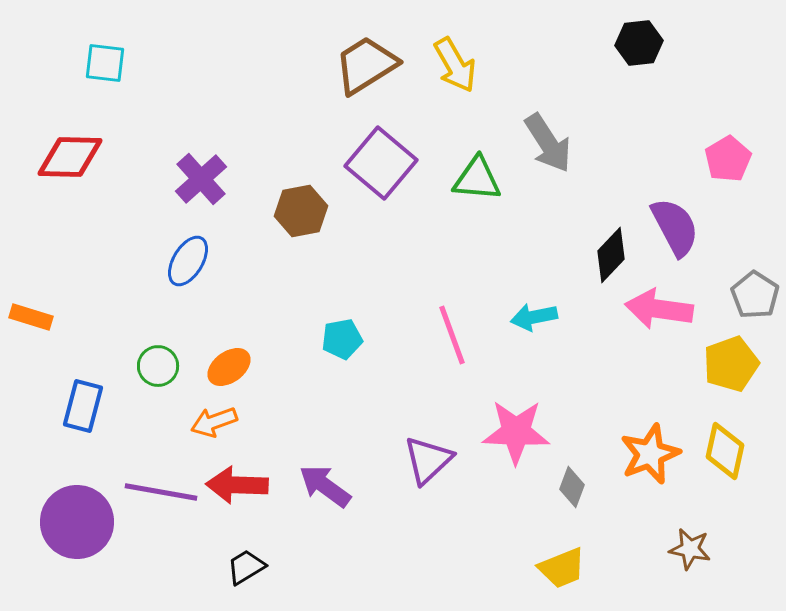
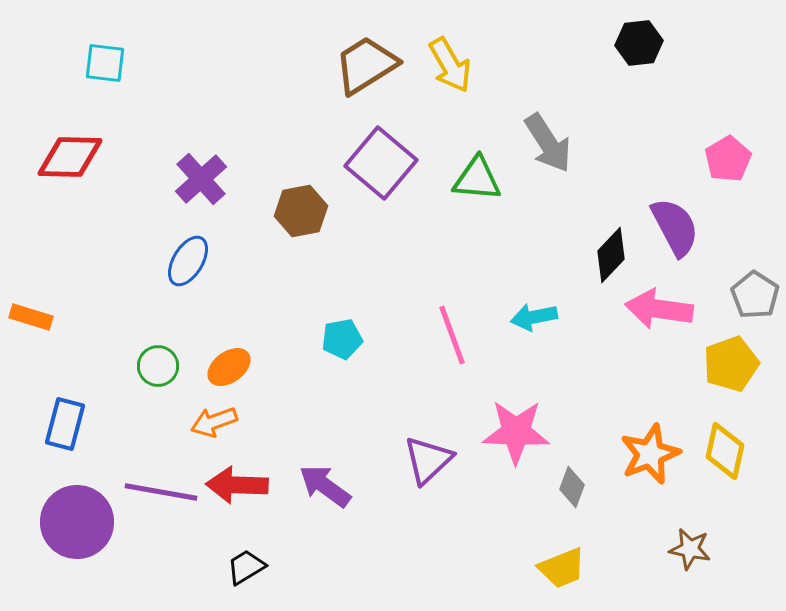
yellow arrow: moved 5 px left
blue rectangle: moved 18 px left, 18 px down
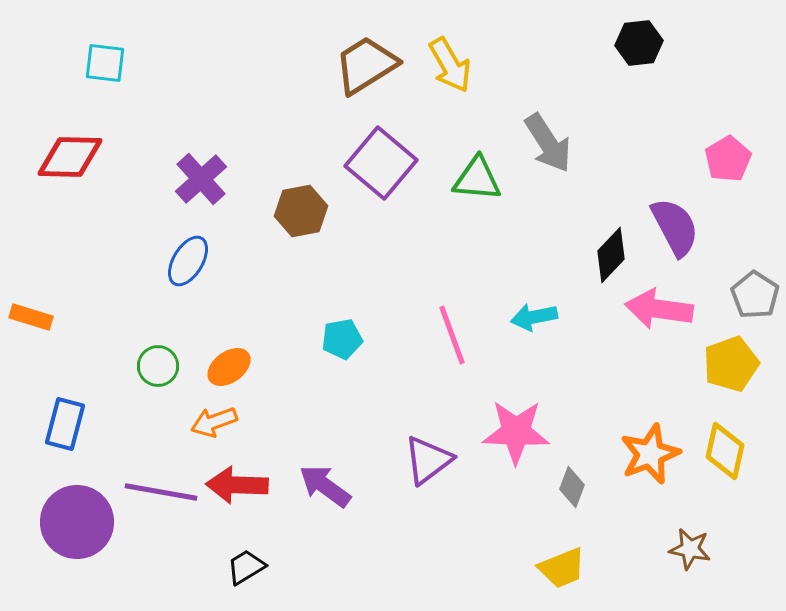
purple triangle: rotated 6 degrees clockwise
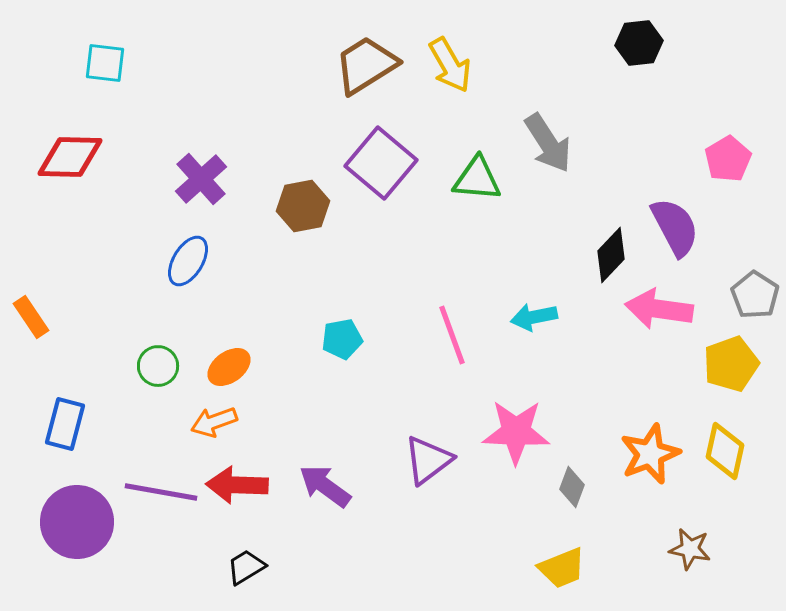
brown hexagon: moved 2 px right, 5 px up
orange rectangle: rotated 39 degrees clockwise
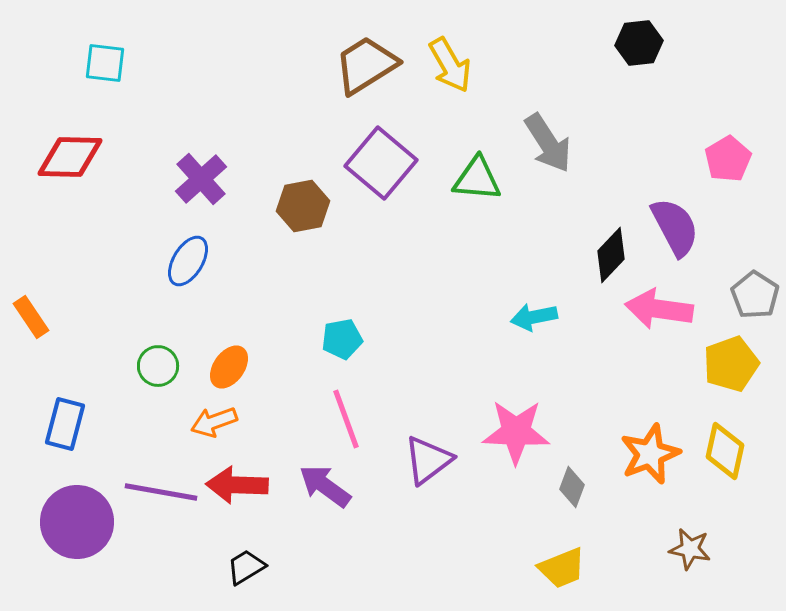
pink line: moved 106 px left, 84 px down
orange ellipse: rotated 18 degrees counterclockwise
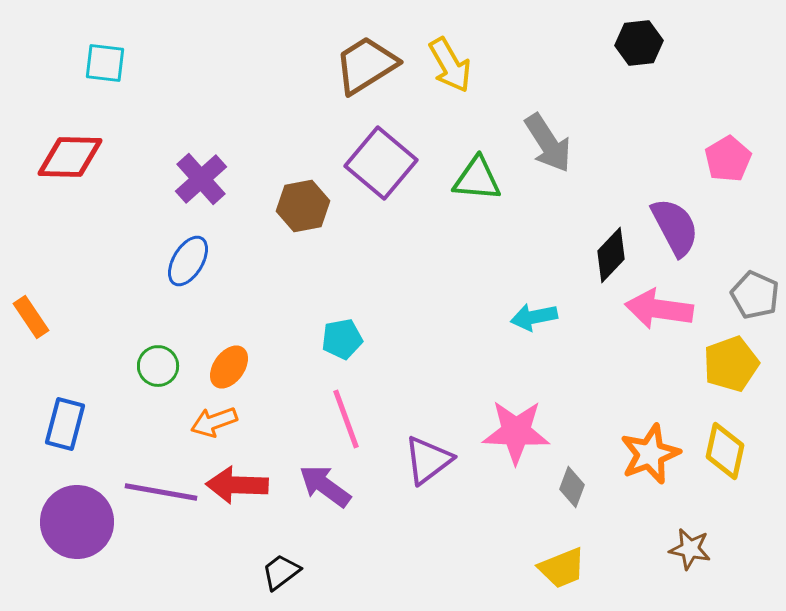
gray pentagon: rotated 9 degrees counterclockwise
black trapezoid: moved 35 px right, 5 px down; rotated 6 degrees counterclockwise
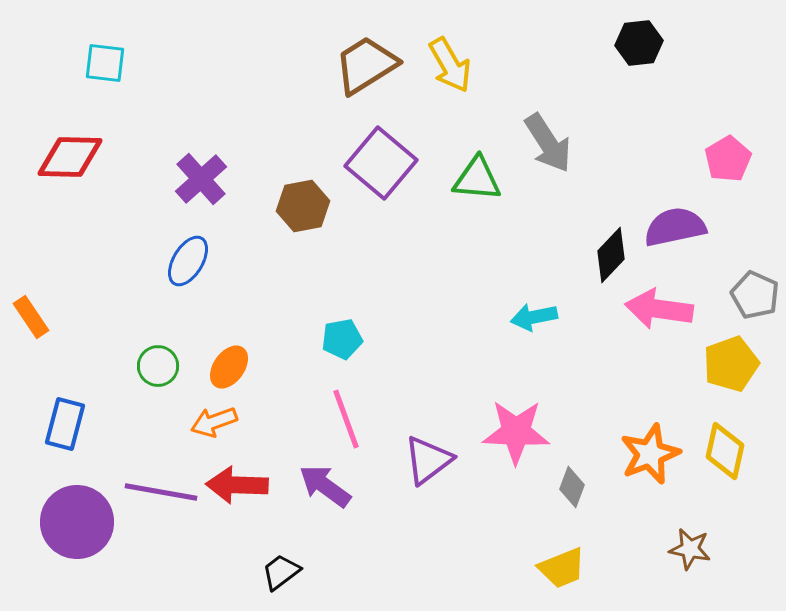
purple semicircle: rotated 74 degrees counterclockwise
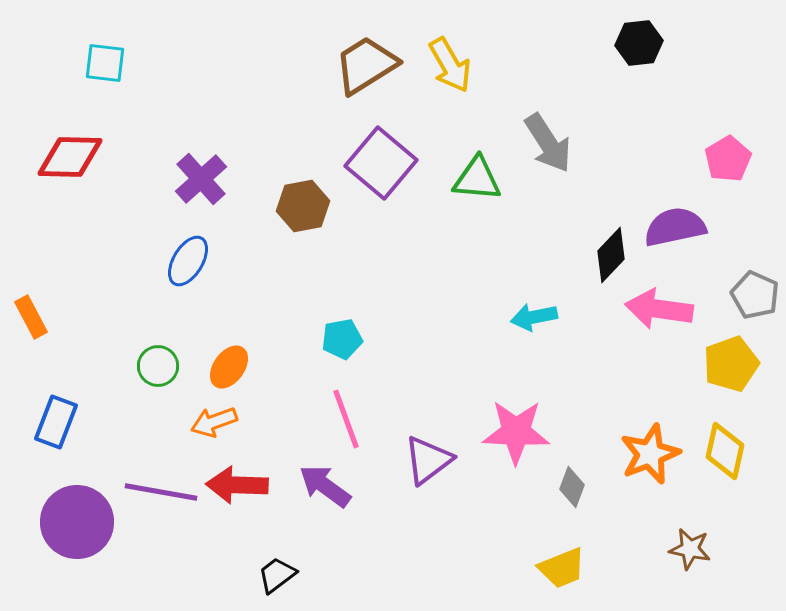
orange rectangle: rotated 6 degrees clockwise
blue rectangle: moved 9 px left, 2 px up; rotated 6 degrees clockwise
black trapezoid: moved 4 px left, 3 px down
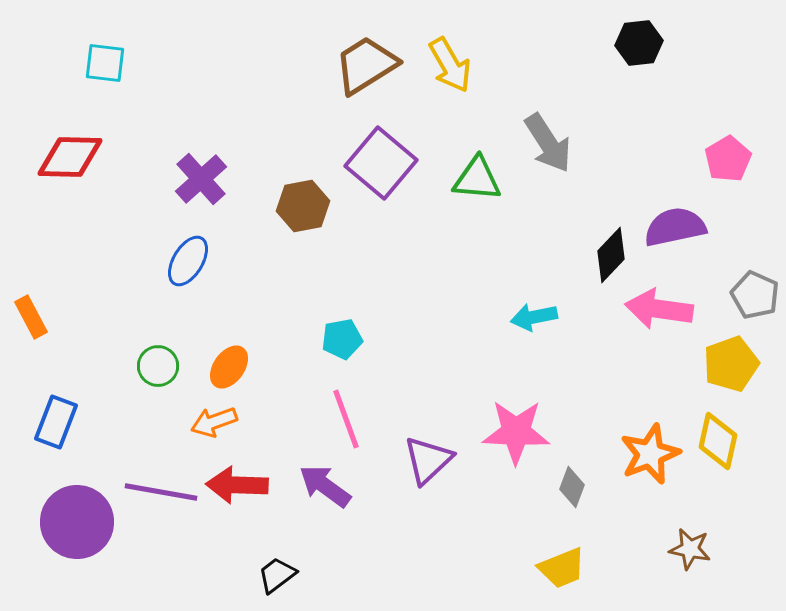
yellow diamond: moved 7 px left, 10 px up
purple triangle: rotated 6 degrees counterclockwise
